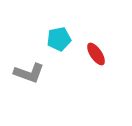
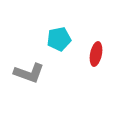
red ellipse: rotated 45 degrees clockwise
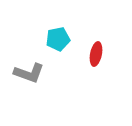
cyan pentagon: moved 1 px left
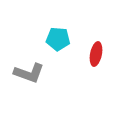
cyan pentagon: rotated 15 degrees clockwise
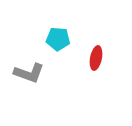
red ellipse: moved 4 px down
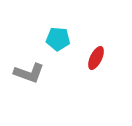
red ellipse: rotated 15 degrees clockwise
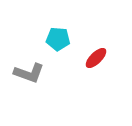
red ellipse: rotated 20 degrees clockwise
